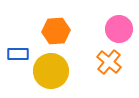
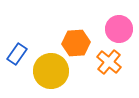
orange hexagon: moved 20 px right, 12 px down
blue rectangle: moved 1 px left; rotated 55 degrees counterclockwise
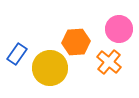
orange hexagon: moved 1 px up
yellow circle: moved 1 px left, 3 px up
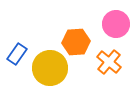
pink circle: moved 3 px left, 5 px up
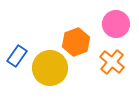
orange hexagon: rotated 16 degrees counterclockwise
blue rectangle: moved 2 px down
orange cross: moved 3 px right
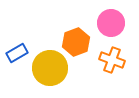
pink circle: moved 5 px left, 1 px up
blue rectangle: moved 3 px up; rotated 25 degrees clockwise
orange cross: moved 2 px up; rotated 20 degrees counterclockwise
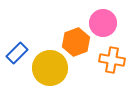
pink circle: moved 8 px left
blue rectangle: rotated 15 degrees counterclockwise
orange cross: rotated 10 degrees counterclockwise
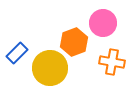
orange hexagon: moved 2 px left
orange cross: moved 2 px down
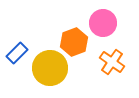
orange cross: rotated 25 degrees clockwise
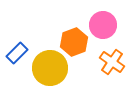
pink circle: moved 2 px down
